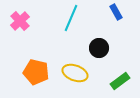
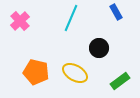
yellow ellipse: rotated 10 degrees clockwise
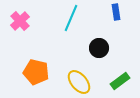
blue rectangle: rotated 21 degrees clockwise
yellow ellipse: moved 4 px right, 9 px down; rotated 20 degrees clockwise
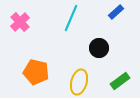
blue rectangle: rotated 56 degrees clockwise
pink cross: moved 1 px down
yellow ellipse: rotated 55 degrees clockwise
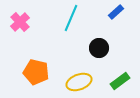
yellow ellipse: rotated 55 degrees clockwise
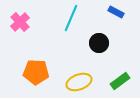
blue rectangle: rotated 70 degrees clockwise
black circle: moved 5 px up
orange pentagon: rotated 10 degrees counterclockwise
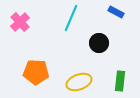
green rectangle: rotated 48 degrees counterclockwise
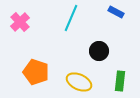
black circle: moved 8 px down
orange pentagon: rotated 15 degrees clockwise
yellow ellipse: rotated 45 degrees clockwise
